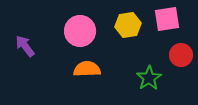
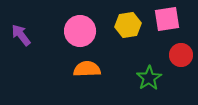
purple arrow: moved 4 px left, 11 px up
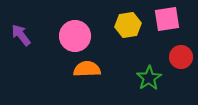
pink circle: moved 5 px left, 5 px down
red circle: moved 2 px down
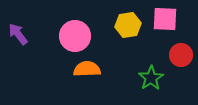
pink square: moved 2 px left; rotated 12 degrees clockwise
purple arrow: moved 3 px left, 1 px up
red circle: moved 2 px up
green star: moved 2 px right
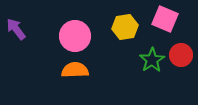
pink square: rotated 20 degrees clockwise
yellow hexagon: moved 3 px left, 2 px down
purple arrow: moved 2 px left, 5 px up
orange semicircle: moved 12 px left, 1 px down
green star: moved 1 px right, 18 px up
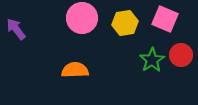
yellow hexagon: moved 4 px up
pink circle: moved 7 px right, 18 px up
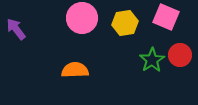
pink square: moved 1 px right, 2 px up
red circle: moved 1 px left
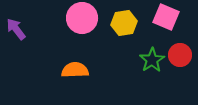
yellow hexagon: moved 1 px left
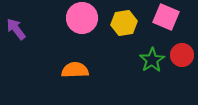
red circle: moved 2 px right
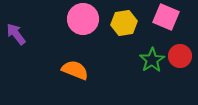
pink circle: moved 1 px right, 1 px down
purple arrow: moved 5 px down
red circle: moved 2 px left, 1 px down
orange semicircle: rotated 24 degrees clockwise
